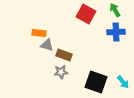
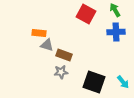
black square: moved 2 px left
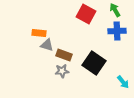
blue cross: moved 1 px right, 1 px up
gray star: moved 1 px right, 1 px up
black square: moved 19 px up; rotated 15 degrees clockwise
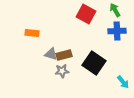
orange rectangle: moved 7 px left
gray triangle: moved 4 px right, 9 px down
brown rectangle: rotated 35 degrees counterclockwise
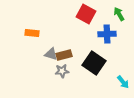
green arrow: moved 4 px right, 4 px down
blue cross: moved 10 px left, 3 px down
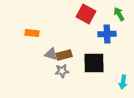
black square: rotated 35 degrees counterclockwise
cyan arrow: rotated 48 degrees clockwise
